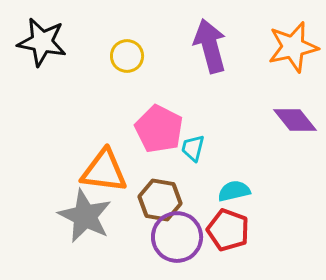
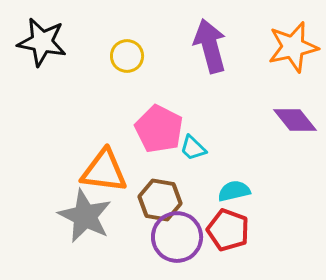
cyan trapezoid: rotated 60 degrees counterclockwise
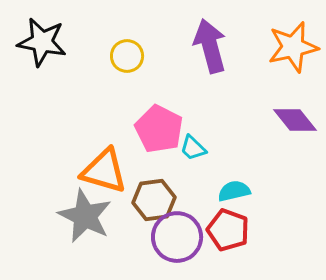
orange triangle: rotated 9 degrees clockwise
brown hexagon: moved 6 px left; rotated 18 degrees counterclockwise
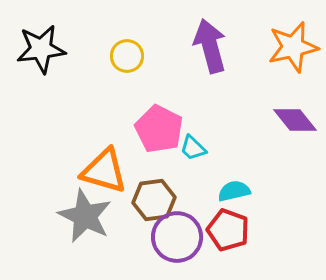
black star: moved 1 px left, 7 px down; rotated 18 degrees counterclockwise
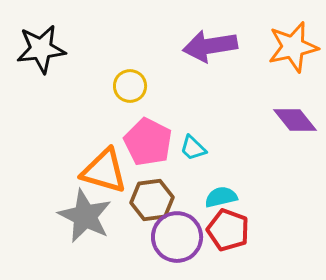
purple arrow: rotated 84 degrees counterclockwise
yellow circle: moved 3 px right, 30 px down
pink pentagon: moved 11 px left, 13 px down
cyan semicircle: moved 13 px left, 6 px down
brown hexagon: moved 2 px left
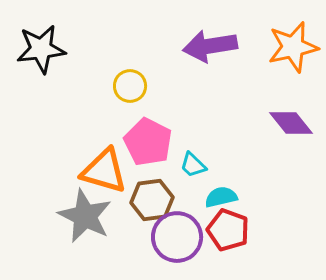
purple diamond: moved 4 px left, 3 px down
cyan trapezoid: moved 17 px down
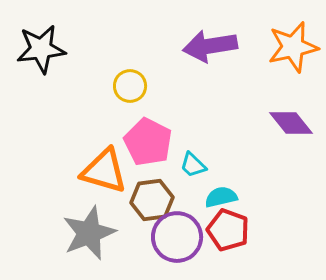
gray star: moved 4 px right, 17 px down; rotated 24 degrees clockwise
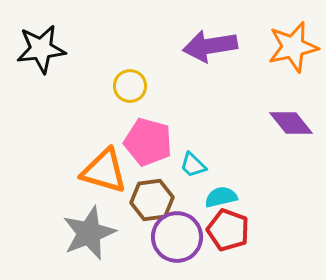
pink pentagon: rotated 12 degrees counterclockwise
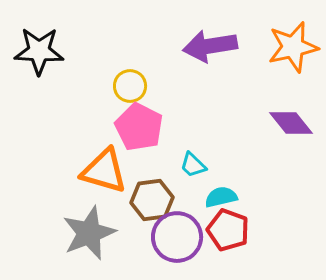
black star: moved 2 px left, 2 px down; rotated 9 degrees clockwise
pink pentagon: moved 9 px left, 15 px up; rotated 12 degrees clockwise
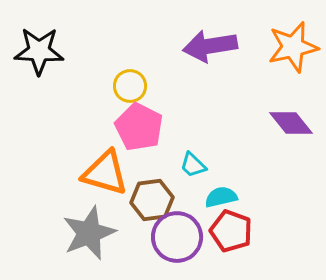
orange triangle: moved 1 px right, 2 px down
red pentagon: moved 3 px right, 1 px down
